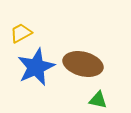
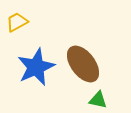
yellow trapezoid: moved 4 px left, 11 px up
brown ellipse: rotated 39 degrees clockwise
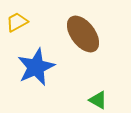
brown ellipse: moved 30 px up
green triangle: rotated 18 degrees clockwise
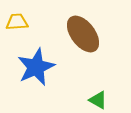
yellow trapezoid: rotated 25 degrees clockwise
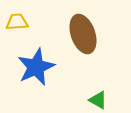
brown ellipse: rotated 18 degrees clockwise
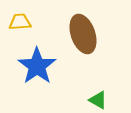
yellow trapezoid: moved 3 px right
blue star: moved 1 px right, 1 px up; rotated 12 degrees counterclockwise
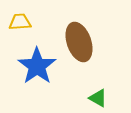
brown ellipse: moved 4 px left, 8 px down
green triangle: moved 2 px up
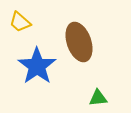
yellow trapezoid: rotated 135 degrees counterclockwise
green triangle: rotated 36 degrees counterclockwise
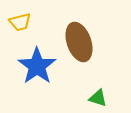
yellow trapezoid: rotated 55 degrees counterclockwise
green triangle: rotated 24 degrees clockwise
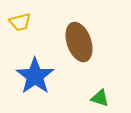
blue star: moved 2 px left, 10 px down
green triangle: moved 2 px right
